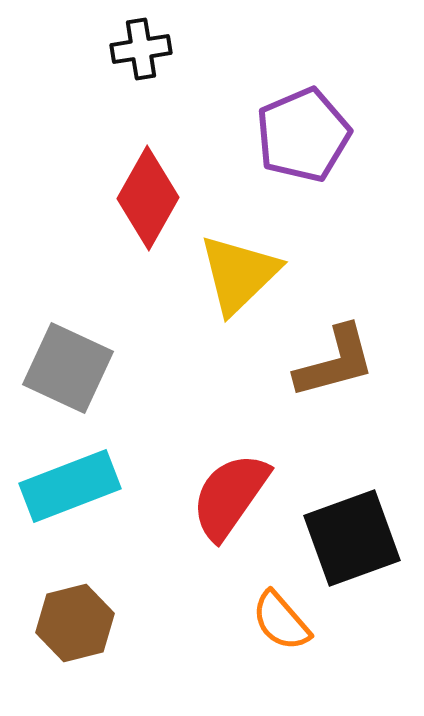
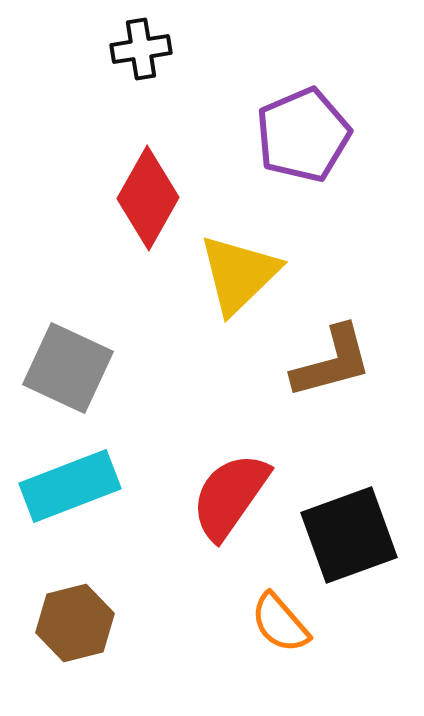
brown L-shape: moved 3 px left
black square: moved 3 px left, 3 px up
orange semicircle: moved 1 px left, 2 px down
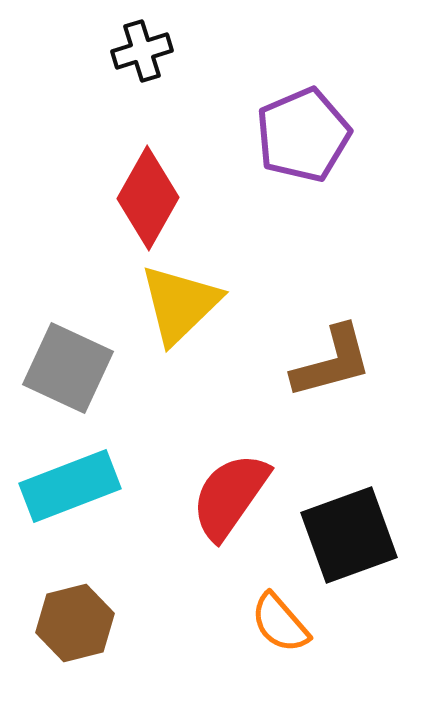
black cross: moved 1 px right, 2 px down; rotated 8 degrees counterclockwise
yellow triangle: moved 59 px left, 30 px down
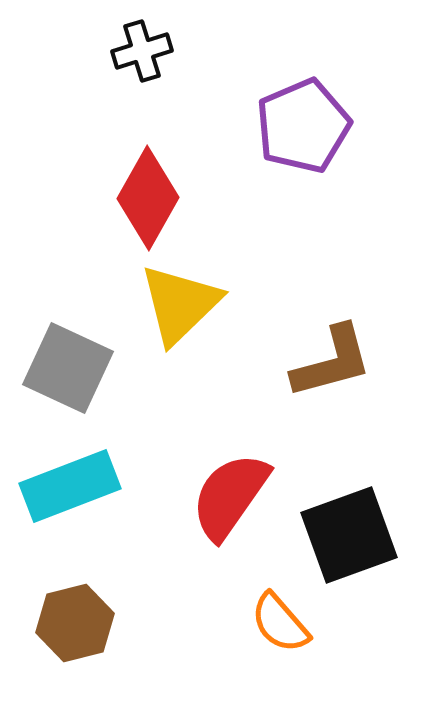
purple pentagon: moved 9 px up
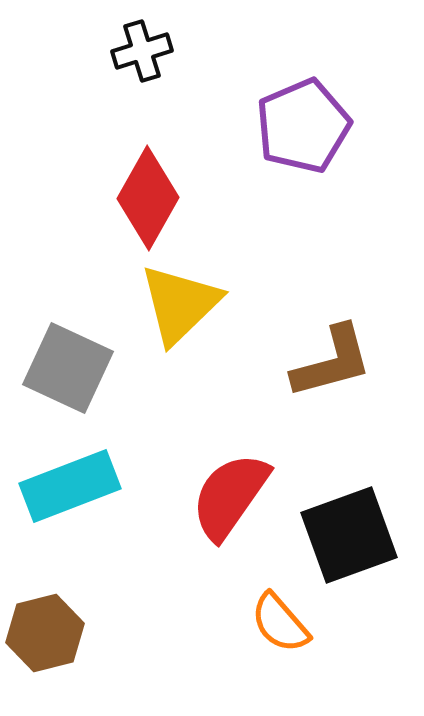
brown hexagon: moved 30 px left, 10 px down
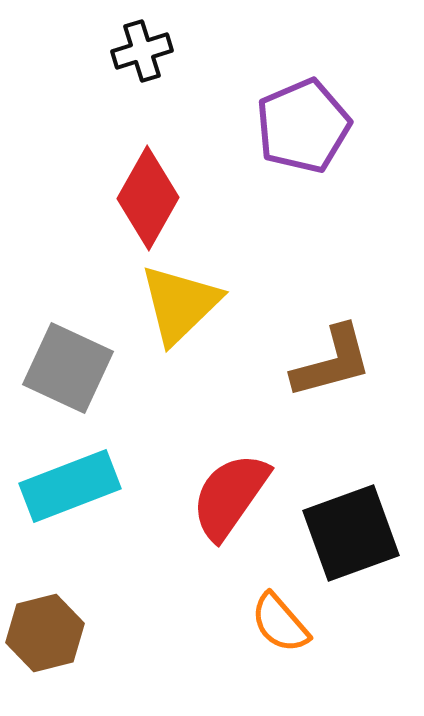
black square: moved 2 px right, 2 px up
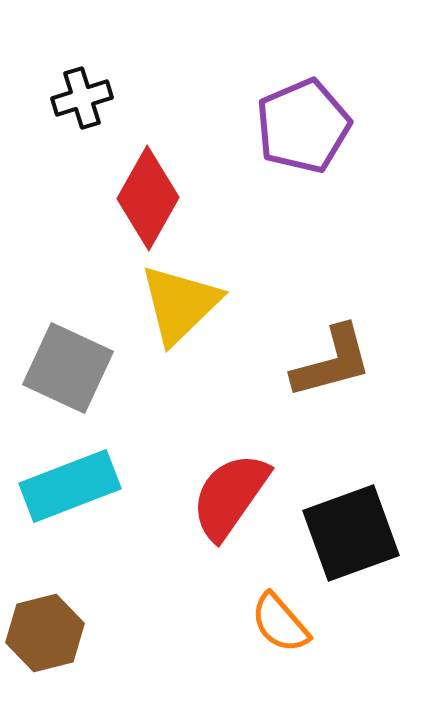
black cross: moved 60 px left, 47 px down
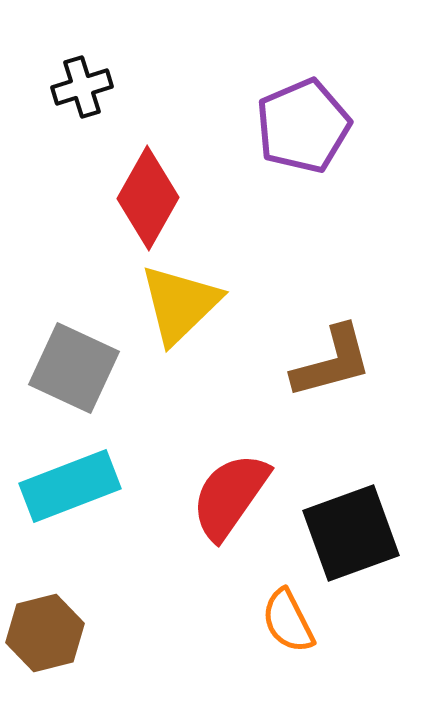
black cross: moved 11 px up
gray square: moved 6 px right
orange semicircle: moved 8 px right, 2 px up; rotated 14 degrees clockwise
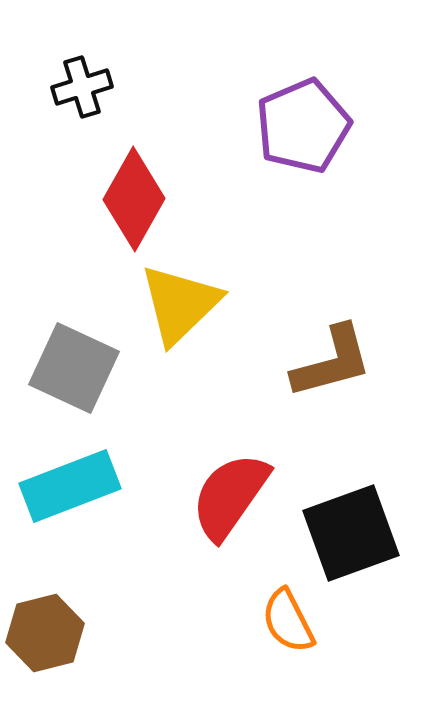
red diamond: moved 14 px left, 1 px down
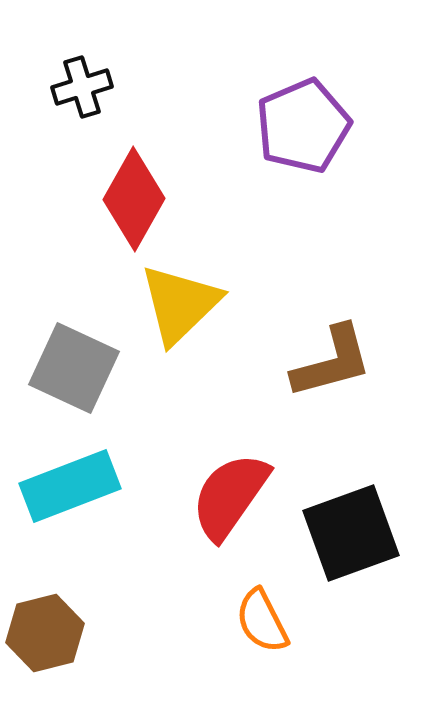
orange semicircle: moved 26 px left
